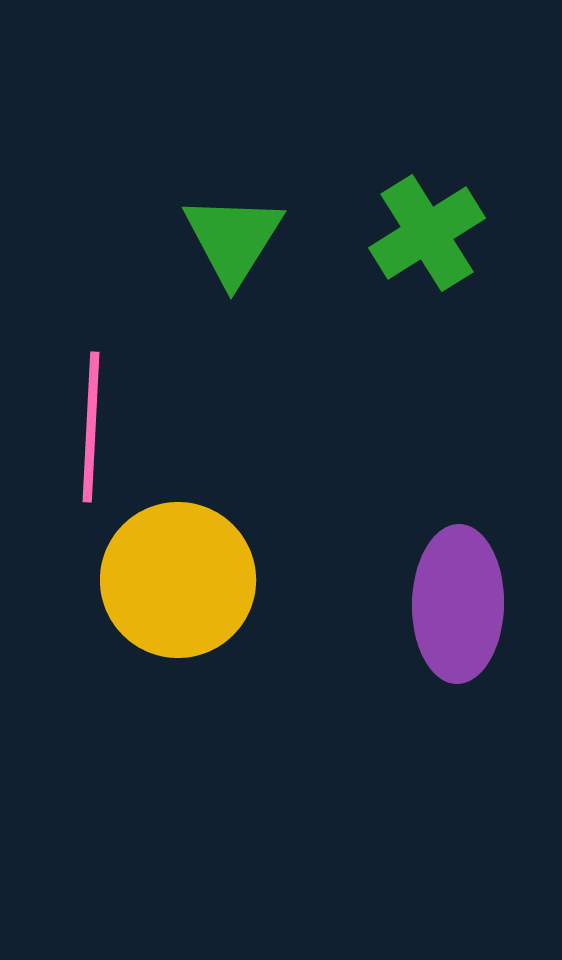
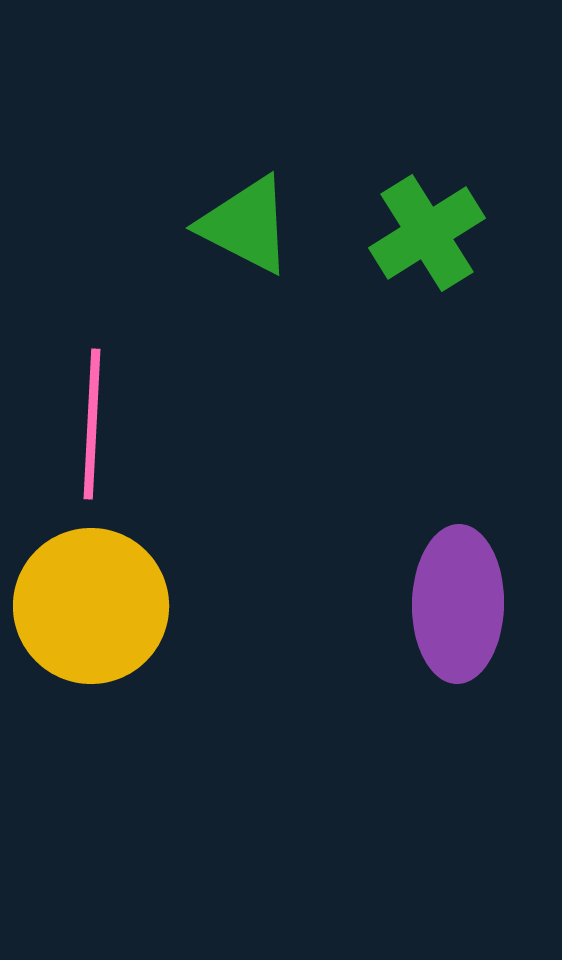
green triangle: moved 13 px right, 14 px up; rotated 35 degrees counterclockwise
pink line: moved 1 px right, 3 px up
yellow circle: moved 87 px left, 26 px down
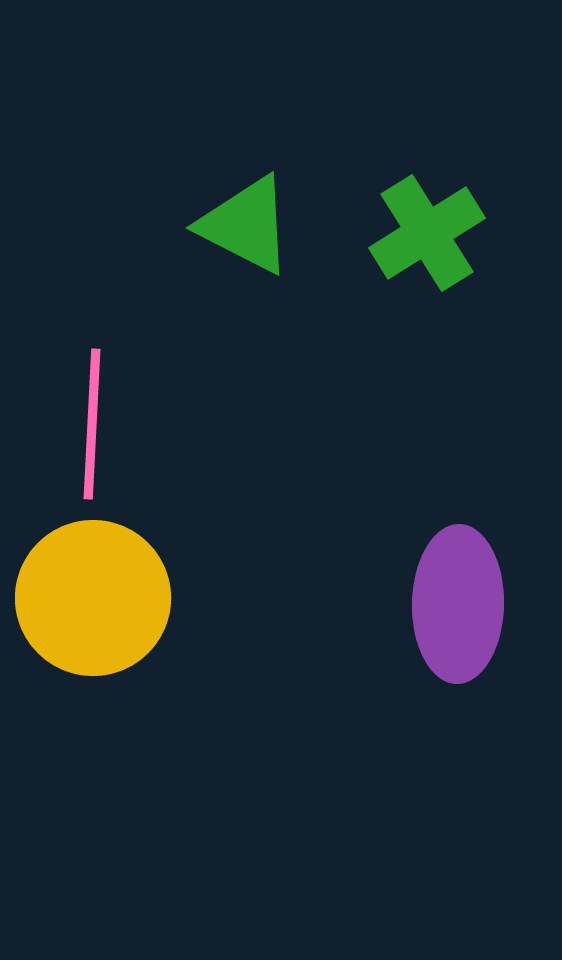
yellow circle: moved 2 px right, 8 px up
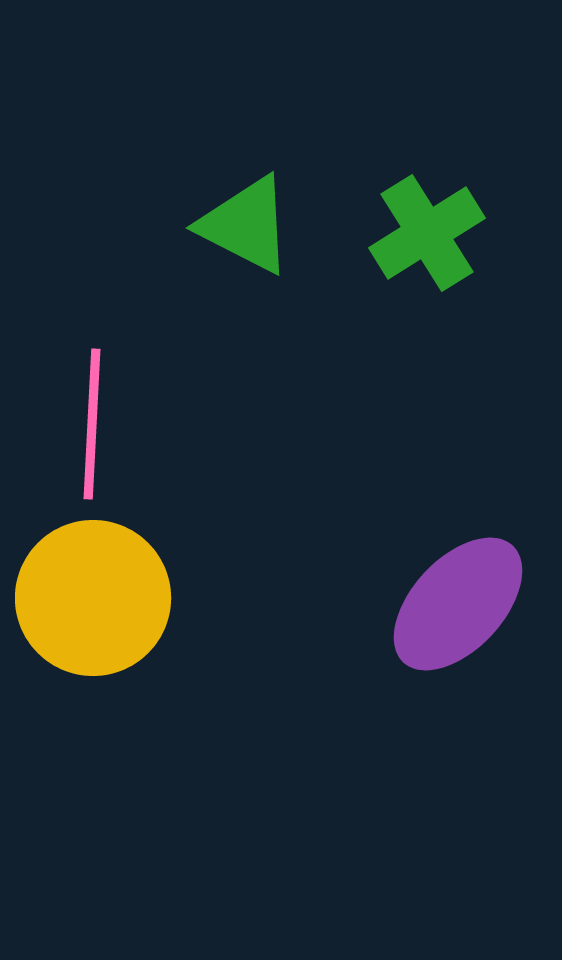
purple ellipse: rotated 42 degrees clockwise
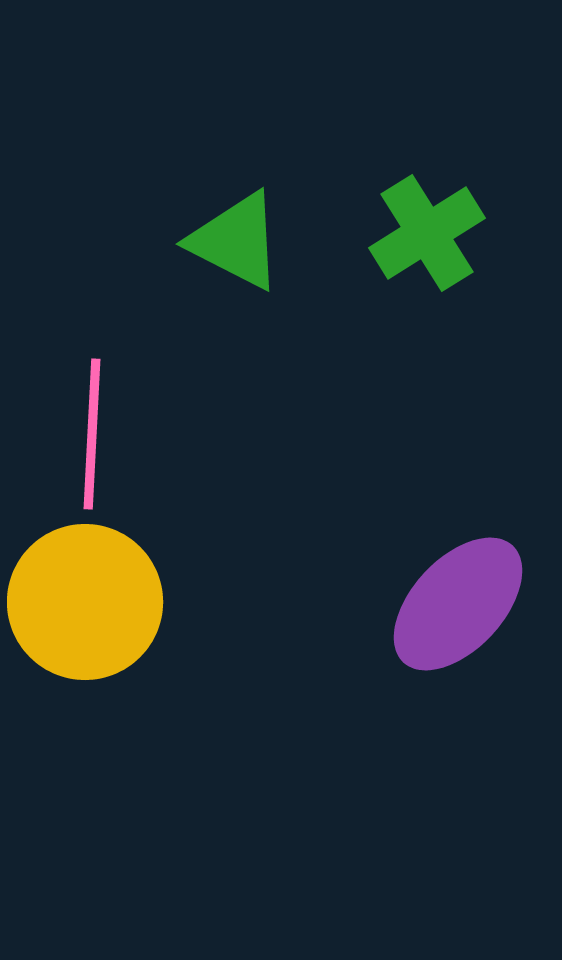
green triangle: moved 10 px left, 16 px down
pink line: moved 10 px down
yellow circle: moved 8 px left, 4 px down
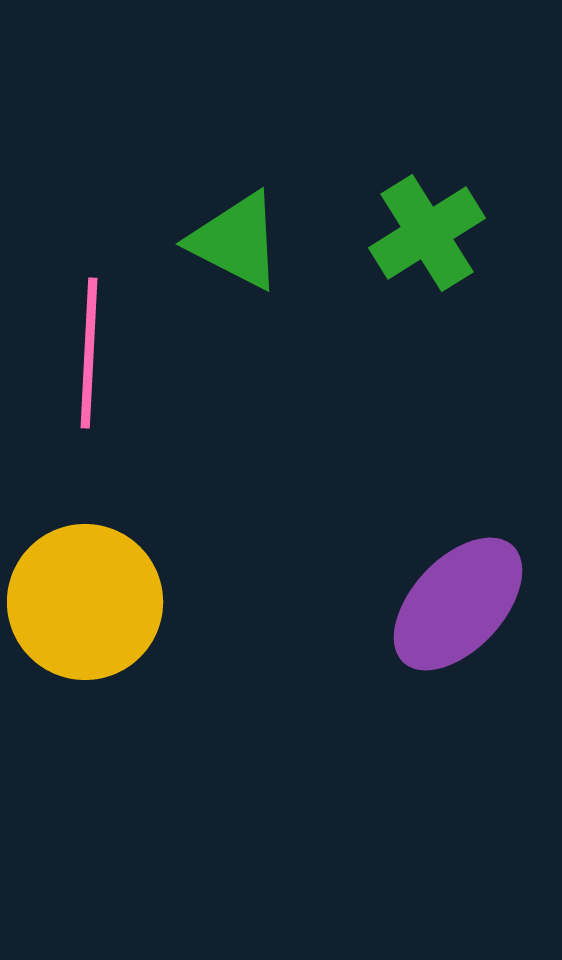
pink line: moved 3 px left, 81 px up
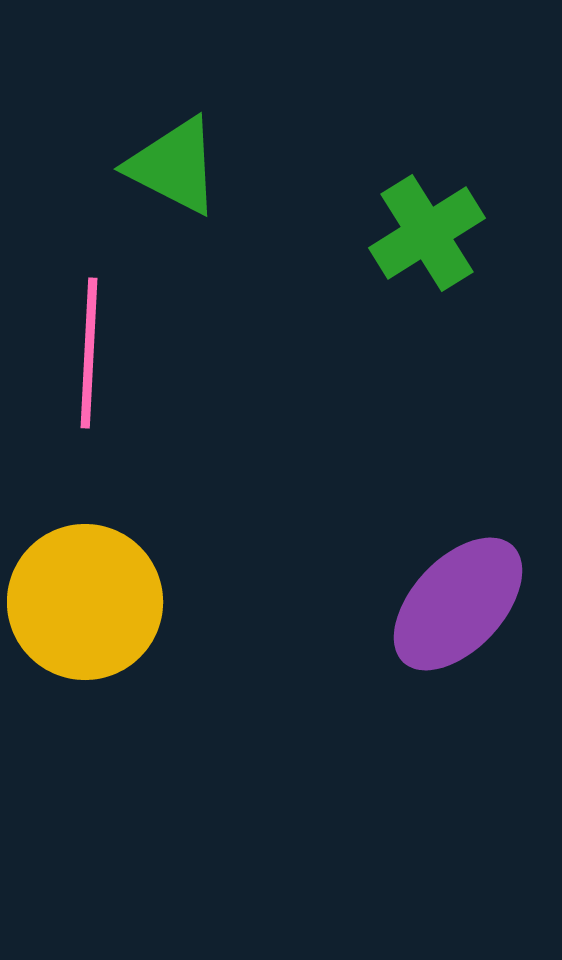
green triangle: moved 62 px left, 75 px up
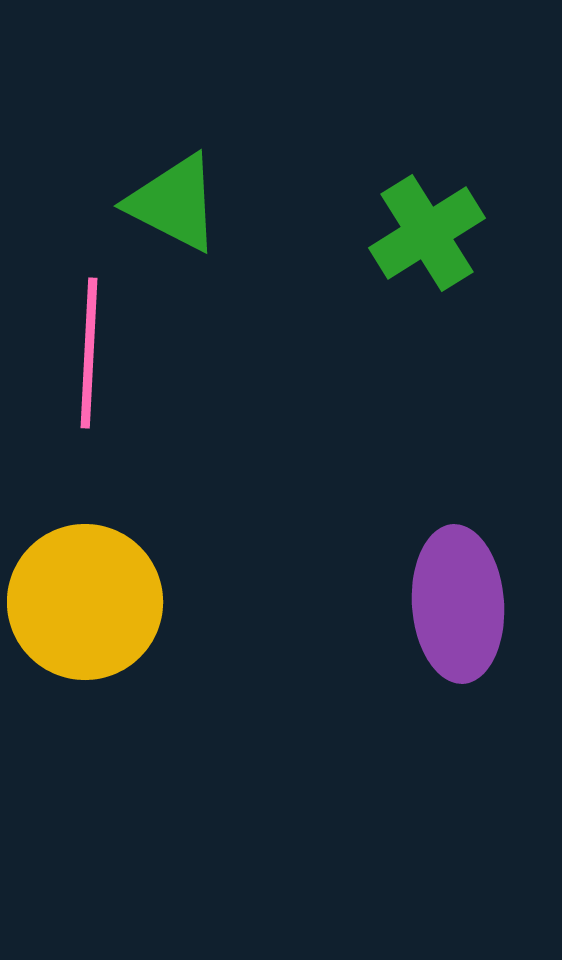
green triangle: moved 37 px down
purple ellipse: rotated 47 degrees counterclockwise
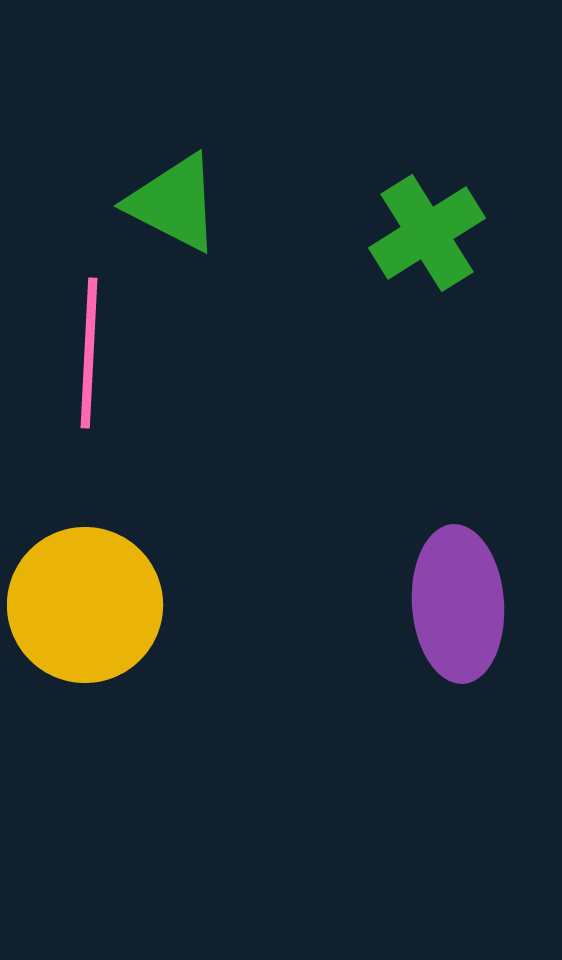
yellow circle: moved 3 px down
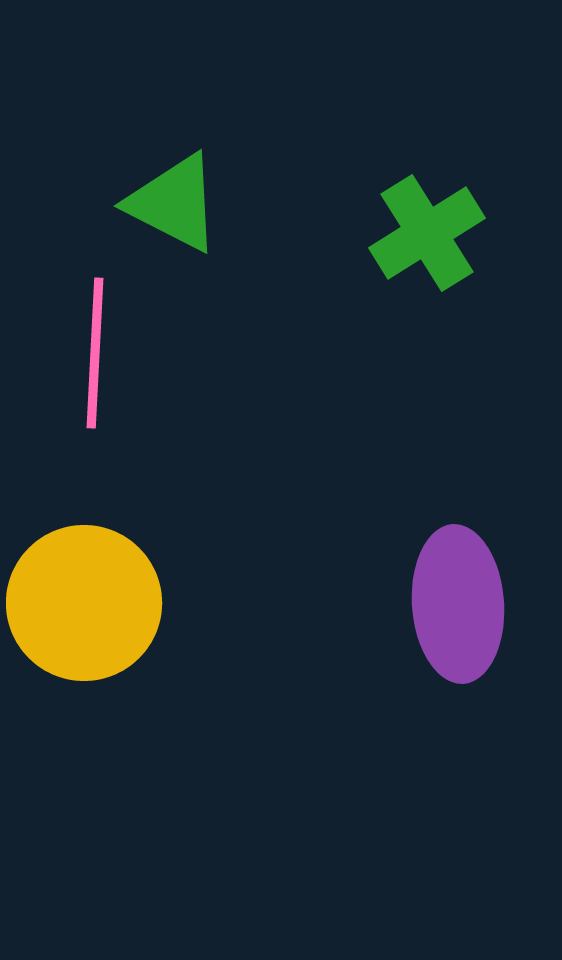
pink line: moved 6 px right
yellow circle: moved 1 px left, 2 px up
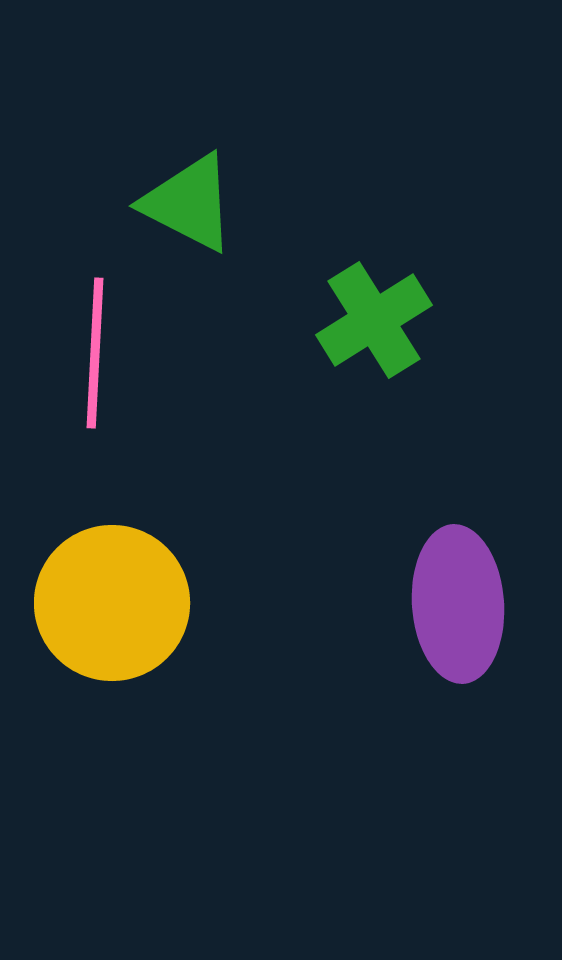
green triangle: moved 15 px right
green cross: moved 53 px left, 87 px down
yellow circle: moved 28 px right
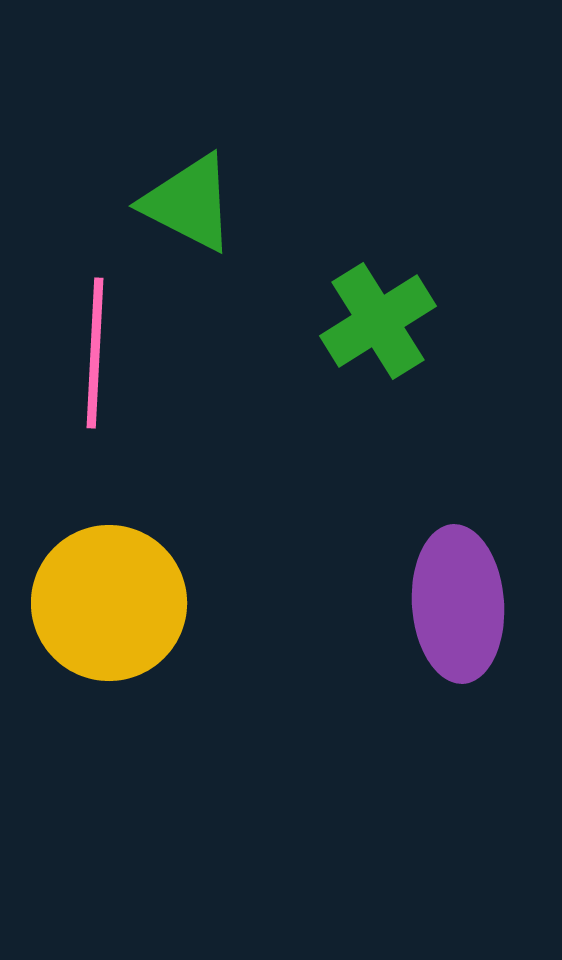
green cross: moved 4 px right, 1 px down
yellow circle: moved 3 px left
